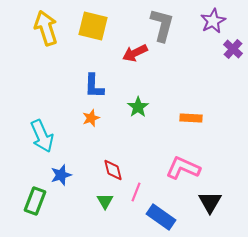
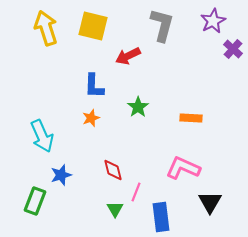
red arrow: moved 7 px left, 3 px down
green triangle: moved 10 px right, 8 px down
blue rectangle: rotated 48 degrees clockwise
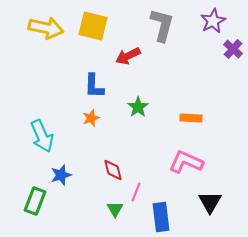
yellow arrow: rotated 120 degrees clockwise
pink L-shape: moved 3 px right, 6 px up
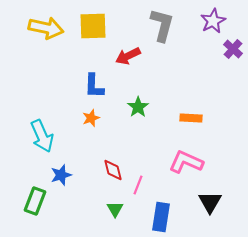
yellow square: rotated 16 degrees counterclockwise
pink line: moved 2 px right, 7 px up
blue rectangle: rotated 16 degrees clockwise
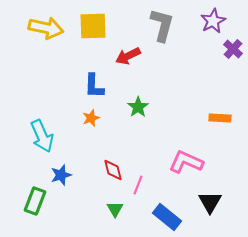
orange rectangle: moved 29 px right
blue rectangle: moved 6 px right; rotated 60 degrees counterclockwise
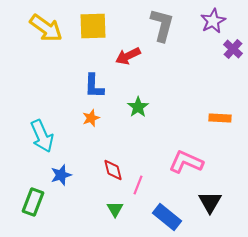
yellow arrow: rotated 24 degrees clockwise
green rectangle: moved 2 px left, 1 px down
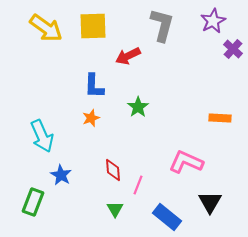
red diamond: rotated 10 degrees clockwise
blue star: rotated 25 degrees counterclockwise
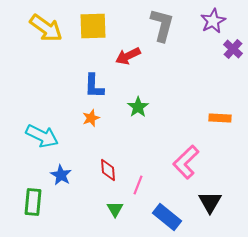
cyan arrow: rotated 40 degrees counterclockwise
pink L-shape: rotated 68 degrees counterclockwise
red diamond: moved 5 px left
green rectangle: rotated 16 degrees counterclockwise
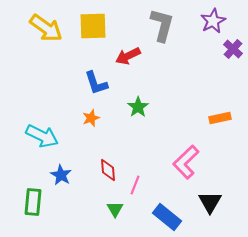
blue L-shape: moved 2 px right, 3 px up; rotated 20 degrees counterclockwise
orange rectangle: rotated 15 degrees counterclockwise
pink line: moved 3 px left
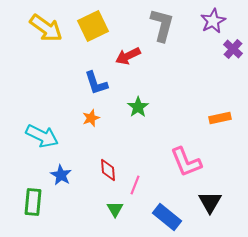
yellow square: rotated 24 degrees counterclockwise
pink L-shape: rotated 68 degrees counterclockwise
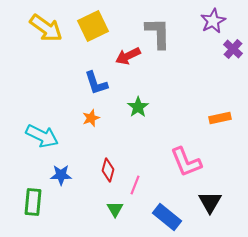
gray L-shape: moved 4 px left, 8 px down; rotated 16 degrees counterclockwise
red diamond: rotated 20 degrees clockwise
blue star: rotated 30 degrees counterclockwise
